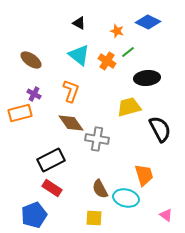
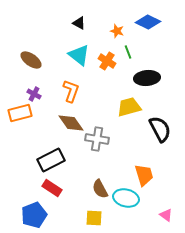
green line: rotated 72 degrees counterclockwise
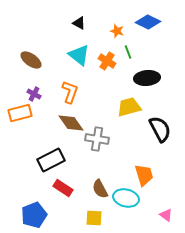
orange L-shape: moved 1 px left, 1 px down
red rectangle: moved 11 px right
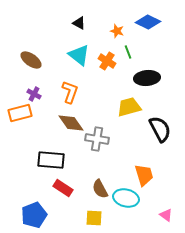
black rectangle: rotated 32 degrees clockwise
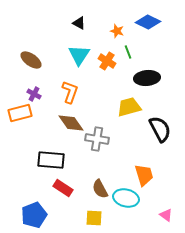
cyan triangle: rotated 25 degrees clockwise
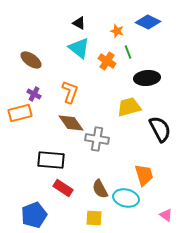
cyan triangle: moved 7 px up; rotated 25 degrees counterclockwise
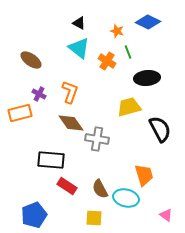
purple cross: moved 5 px right
red rectangle: moved 4 px right, 2 px up
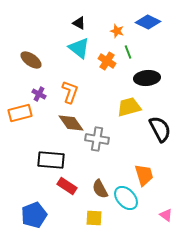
cyan ellipse: rotated 35 degrees clockwise
